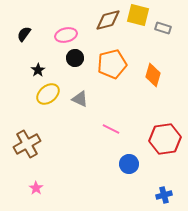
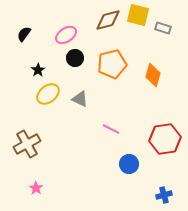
pink ellipse: rotated 20 degrees counterclockwise
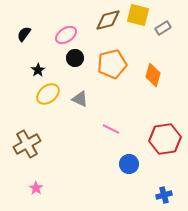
gray rectangle: rotated 49 degrees counterclockwise
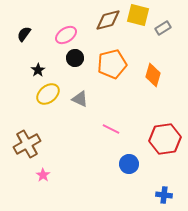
pink star: moved 7 px right, 13 px up
blue cross: rotated 21 degrees clockwise
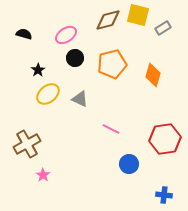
black semicircle: rotated 70 degrees clockwise
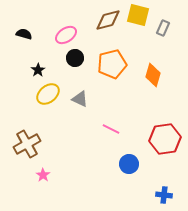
gray rectangle: rotated 35 degrees counterclockwise
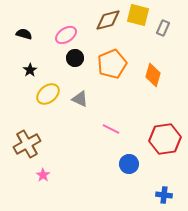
orange pentagon: rotated 8 degrees counterclockwise
black star: moved 8 px left
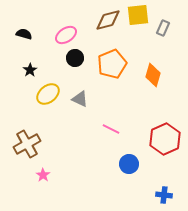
yellow square: rotated 20 degrees counterclockwise
red hexagon: rotated 16 degrees counterclockwise
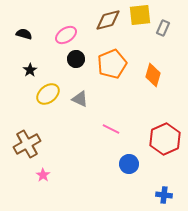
yellow square: moved 2 px right
black circle: moved 1 px right, 1 px down
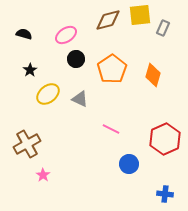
orange pentagon: moved 5 px down; rotated 12 degrees counterclockwise
blue cross: moved 1 px right, 1 px up
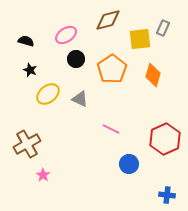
yellow square: moved 24 px down
black semicircle: moved 2 px right, 7 px down
black star: rotated 16 degrees counterclockwise
blue cross: moved 2 px right, 1 px down
